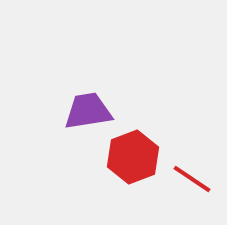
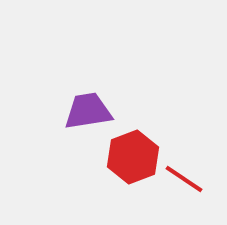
red line: moved 8 px left
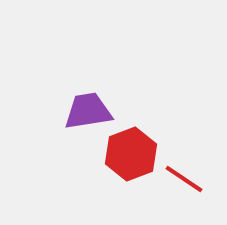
red hexagon: moved 2 px left, 3 px up
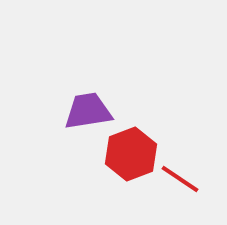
red line: moved 4 px left
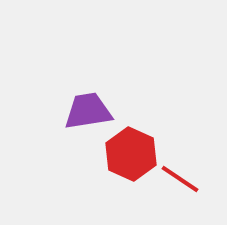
red hexagon: rotated 15 degrees counterclockwise
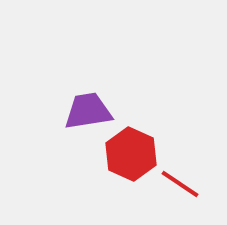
red line: moved 5 px down
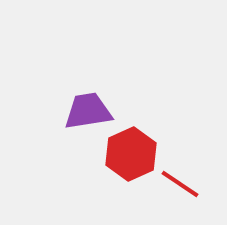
red hexagon: rotated 12 degrees clockwise
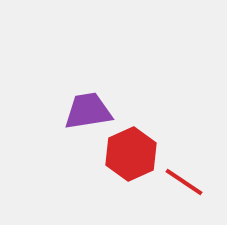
red line: moved 4 px right, 2 px up
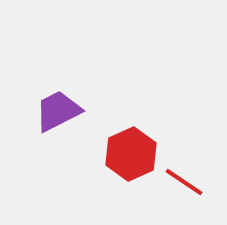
purple trapezoid: moved 30 px left; rotated 18 degrees counterclockwise
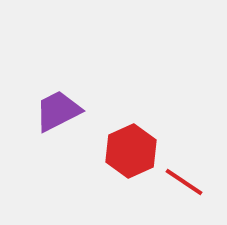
red hexagon: moved 3 px up
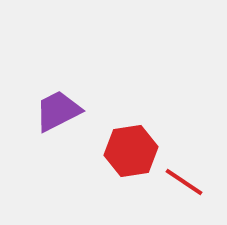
red hexagon: rotated 15 degrees clockwise
